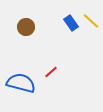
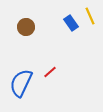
yellow line: moved 1 px left, 5 px up; rotated 24 degrees clockwise
red line: moved 1 px left
blue semicircle: rotated 80 degrees counterclockwise
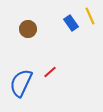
brown circle: moved 2 px right, 2 px down
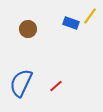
yellow line: rotated 60 degrees clockwise
blue rectangle: rotated 35 degrees counterclockwise
red line: moved 6 px right, 14 px down
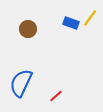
yellow line: moved 2 px down
red line: moved 10 px down
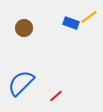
yellow line: moved 1 px left, 1 px up; rotated 18 degrees clockwise
brown circle: moved 4 px left, 1 px up
blue semicircle: rotated 20 degrees clockwise
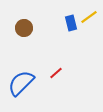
blue rectangle: rotated 56 degrees clockwise
red line: moved 23 px up
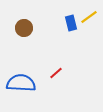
blue semicircle: rotated 48 degrees clockwise
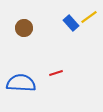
blue rectangle: rotated 28 degrees counterclockwise
red line: rotated 24 degrees clockwise
